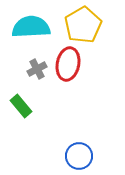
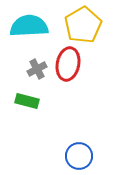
cyan semicircle: moved 2 px left, 1 px up
green rectangle: moved 6 px right, 5 px up; rotated 35 degrees counterclockwise
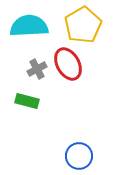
red ellipse: rotated 40 degrees counterclockwise
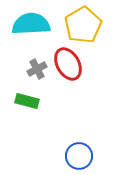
cyan semicircle: moved 2 px right, 2 px up
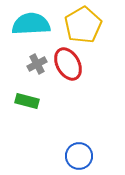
gray cross: moved 5 px up
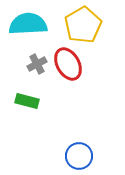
cyan semicircle: moved 3 px left
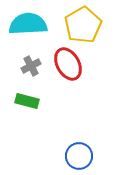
gray cross: moved 6 px left, 2 px down
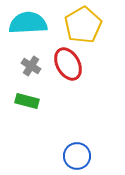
cyan semicircle: moved 1 px up
gray cross: rotated 30 degrees counterclockwise
blue circle: moved 2 px left
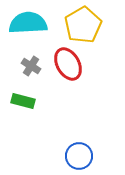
green rectangle: moved 4 px left
blue circle: moved 2 px right
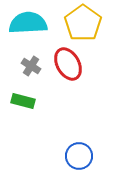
yellow pentagon: moved 2 px up; rotated 6 degrees counterclockwise
